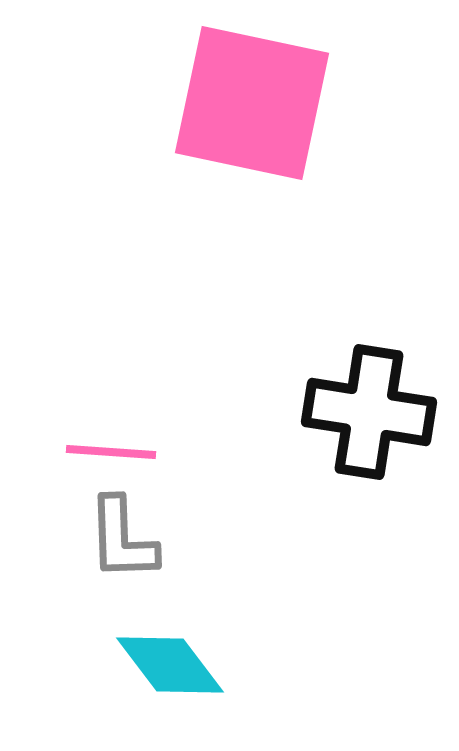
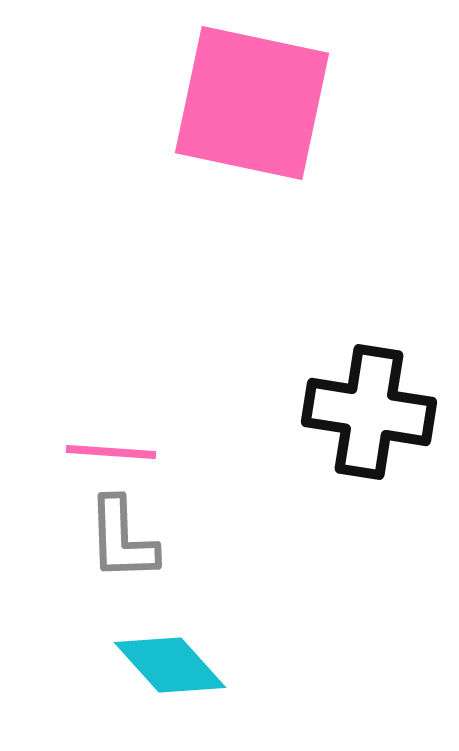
cyan diamond: rotated 5 degrees counterclockwise
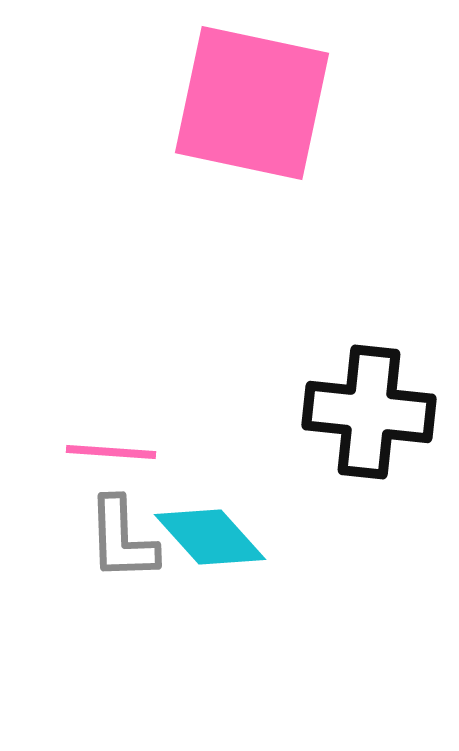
black cross: rotated 3 degrees counterclockwise
cyan diamond: moved 40 px right, 128 px up
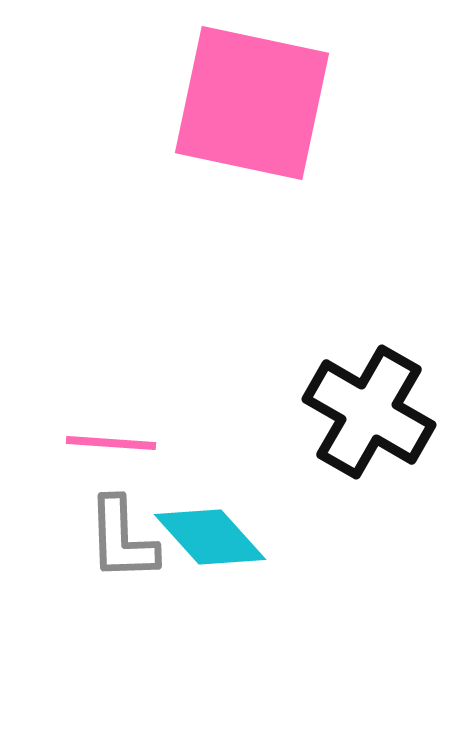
black cross: rotated 24 degrees clockwise
pink line: moved 9 px up
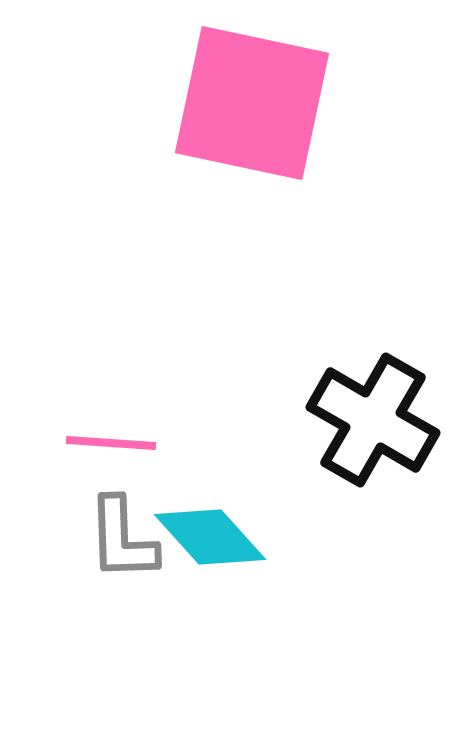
black cross: moved 4 px right, 8 px down
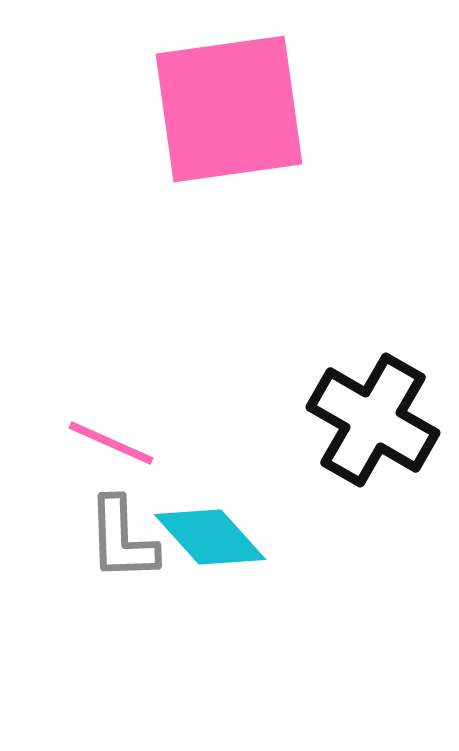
pink square: moved 23 px left, 6 px down; rotated 20 degrees counterclockwise
pink line: rotated 20 degrees clockwise
